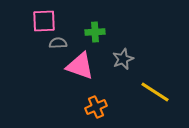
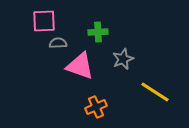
green cross: moved 3 px right
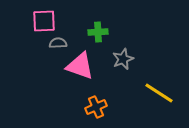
yellow line: moved 4 px right, 1 px down
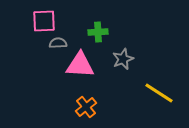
pink triangle: moved 1 px up; rotated 16 degrees counterclockwise
orange cross: moved 10 px left; rotated 15 degrees counterclockwise
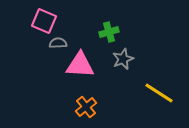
pink square: rotated 25 degrees clockwise
green cross: moved 11 px right; rotated 12 degrees counterclockwise
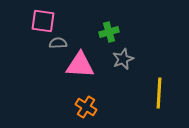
pink square: moved 1 px left; rotated 15 degrees counterclockwise
yellow line: rotated 60 degrees clockwise
orange cross: rotated 20 degrees counterclockwise
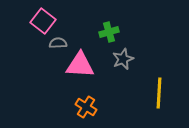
pink square: rotated 30 degrees clockwise
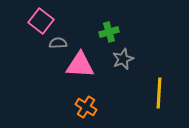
pink square: moved 2 px left
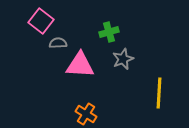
orange cross: moved 7 px down
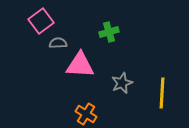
pink square: rotated 15 degrees clockwise
gray star: moved 1 px left, 24 px down
yellow line: moved 3 px right
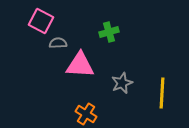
pink square: rotated 25 degrees counterclockwise
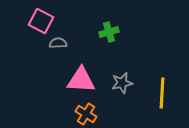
pink triangle: moved 1 px right, 15 px down
gray star: rotated 10 degrees clockwise
